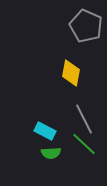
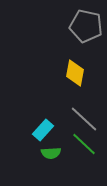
gray pentagon: rotated 12 degrees counterclockwise
yellow diamond: moved 4 px right
gray line: rotated 20 degrees counterclockwise
cyan rectangle: moved 2 px left, 1 px up; rotated 75 degrees counterclockwise
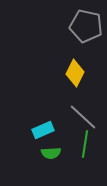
yellow diamond: rotated 16 degrees clockwise
gray line: moved 1 px left, 2 px up
cyan rectangle: rotated 25 degrees clockwise
green line: moved 1 px right; rotated 56 degrees clockwise
